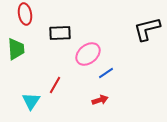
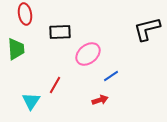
black rectangle: moved 1 px up
blue line: moved 5 px right, 3 px down
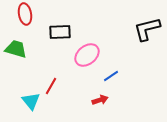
green trapezoid: rotated 70 degrees counterclockwise
pink ellipse: moved 1 px left, 1 px down
red line: moved 4 px left, 1 px down
cyan triangle: rotated 12 degrees counterclockwise
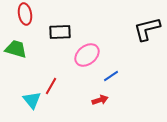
cyan triangle: moved 1 px right, 1 px up
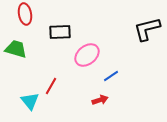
cyan triangle: moved 2 px left, 1 px down
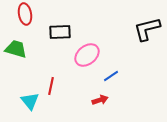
red line: rotated 18 degrees counterclockwise
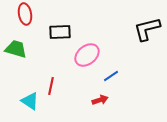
cyan triangle: rotated 18 degrees counterclockwise
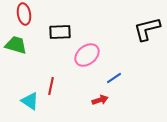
red ellipse: moved 1 px left
green trapezoid: moved 4 px up
blue line: moved 3 px right, 2 px down
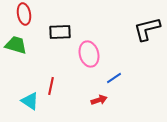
pink ellipse: moved 2 px right, 1 px up; rotated 65 degrees counterclockwise
red arrow: moved 1 px left
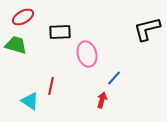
red ellipse: moved 1 px left, 3 px down; rotated 70 degrees clockwise
pink ellipse: moved 2 px left
blue line: rotated 14 degrees counterclockwise
red arrow: moved 3 px right; rotated 56 degrees counterclockwise
